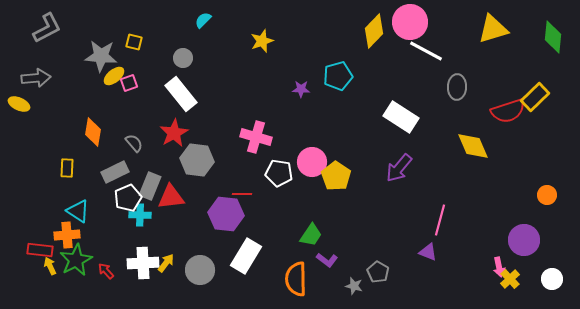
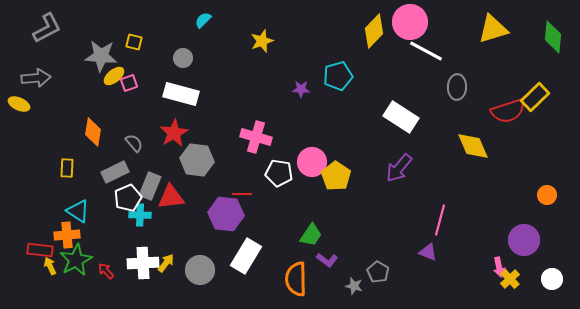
white rectangle at (181, 94): rotated 36 degrees counterclockwise
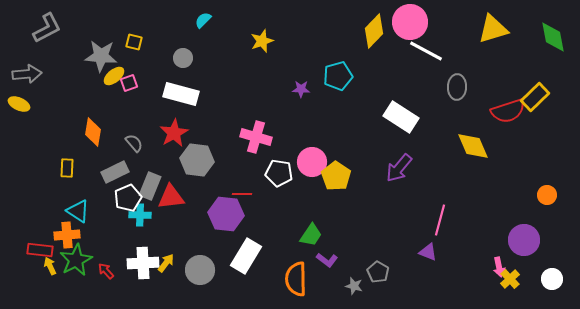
green diamond at (553, 37): rotated 16 degrees counterclockwise
gray arrow at (36, 78): moved 9 px left, 4 px up
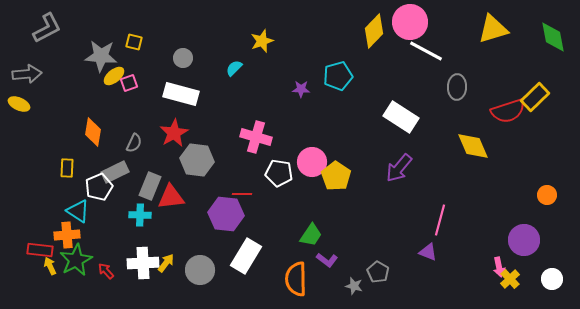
cyan semicircle at (203, 20): moved 31 px right, 48 px down
gray semicircle at (134, 143): rotated 66 degrees clockwise
white pentagon at (128, 198): moved 29 px left, 11 px up
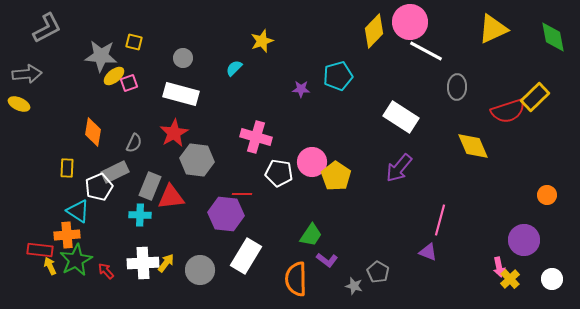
yellow triangle at (493, 29): rotated 8 degrees counterclockwise
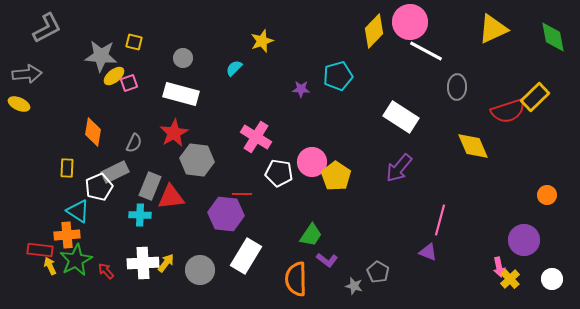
pink cross at (256, 137): rotated 16 degrees clockwise
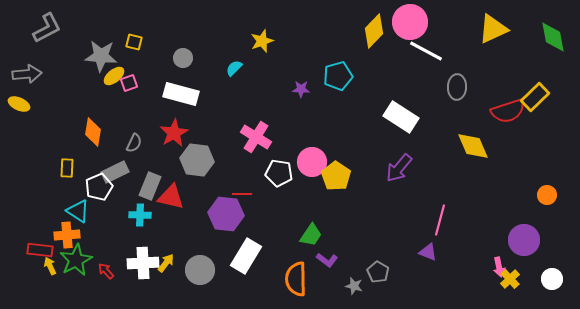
red triangle at (171, 197): rotated 20 degrees clockwise
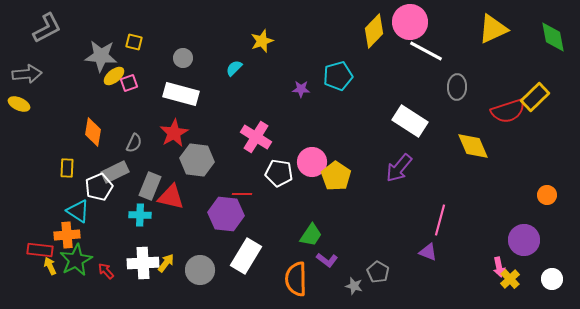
white rectangle at (401, 117): moved 9 px right, 4 px down
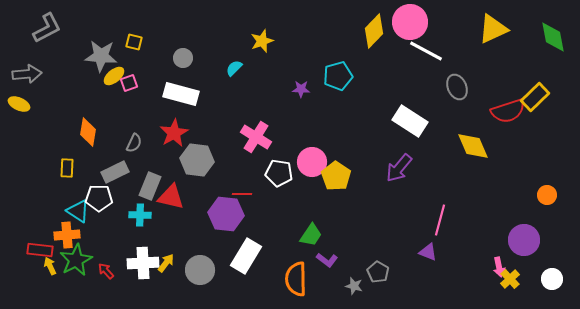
gray ellipse at (457, 87): rotated 25 degrees counterclockwise
orange diamond at (93, 132): moved 5 px left
white pentagon at (99, 187): moved 11 px down; rotated 24 degrees clockwise
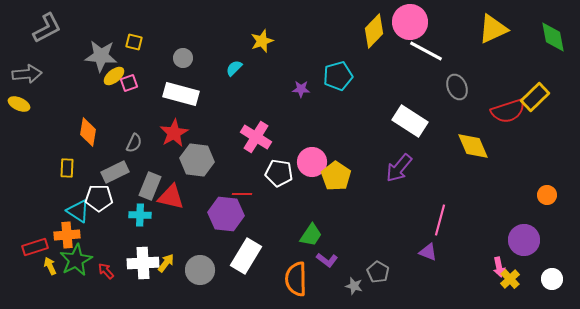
red rectangle at (40, 250): moved 5 px left, 3 px up; rotated 25 degrees counterclockwise
